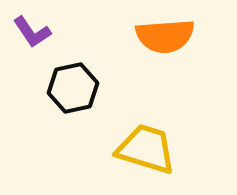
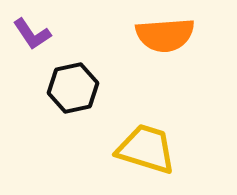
purple L-shape: moved 2 px down
orange semicircle: moved 1 px up
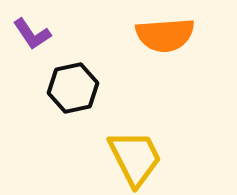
yellow trapezoid: moved 11 px left, 9 px down; rotated 46 degrees clockwise
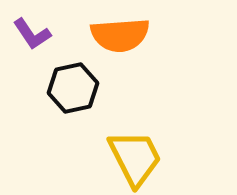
orange semicircle: moved 45 px left
